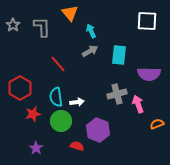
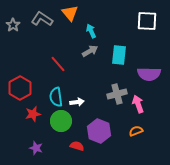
gray L-shape: moved 8 px up; rotated 55 degrees counterclockwise
orange semicircle: moved 21 px left, 7 px down
purple hexagon: moved 1 px right, 1 px down
purple star: rotated 16 degrees counterclockwise
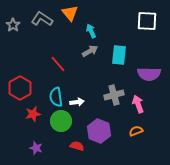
gray cross: moved 3 px left, 1 px down
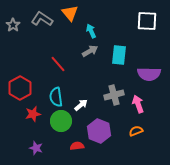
white arrow: moved 4 px right, 3 px down; rotated 32 degrees counterclockwise
red semicircle: rotated 24 degrees counterclockwise
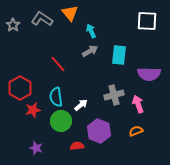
red star: moved 4 px up
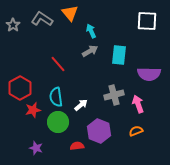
green circle: moved 3 px left, 1 px down
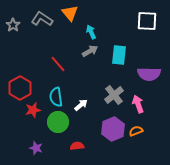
cyan arrow: moved 1 px down
gray cross: rotated 24 degrees counterclockwise
purple hexagon: moved 14 px right, 2 px up; rotated 15 degrees clockwise
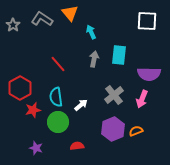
gray arrow: moved 4 px right, 8 px down; rotated 49 degrees counterclockwise
pink arrow: moved 4 px right, 5 px up; rotated 138 degrees counterclockwise
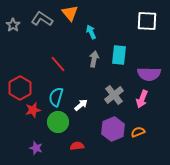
cyan semicircle: rotated 24 degrees clockwise
orange semicircle: moved 2 px right, 1 px down
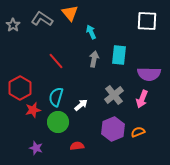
red line: moved 2 px left, 3 px up
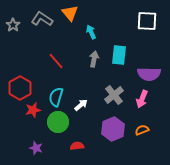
orange semicircle: moved 4 px right, 2 px up
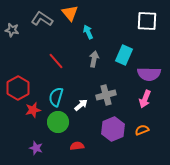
gray star: moved 1 px left, 5 px down; rotated 24 degrees counterclockwise
cyan arrow: moved 3 px left
cyan rectangle: moved 5 px right; rotated 18 degrees clockwise
red hexagon: moved 2 px left
gray cross: moved 8 px left; rotated 24 degrees clockwise
pink arrow: moved 3 px right
